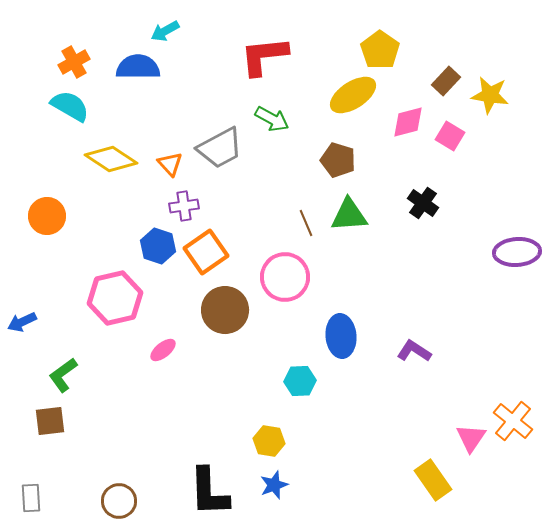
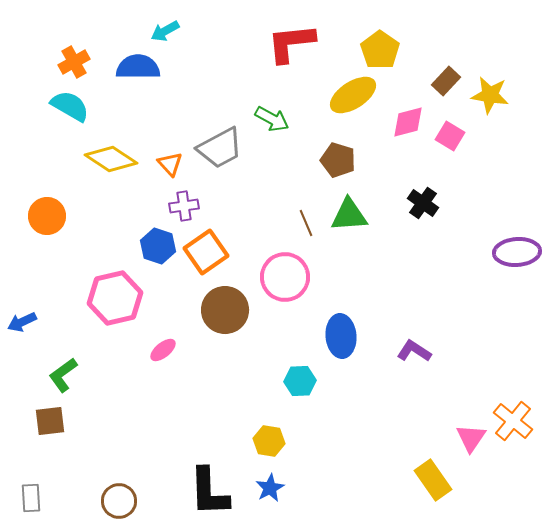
red L-shape at (264, 56): moved 27 px right, 13 px up
blue star at (274, 485): moved 4 px left, 3 px down; rotated 8 degrees counterclockwise
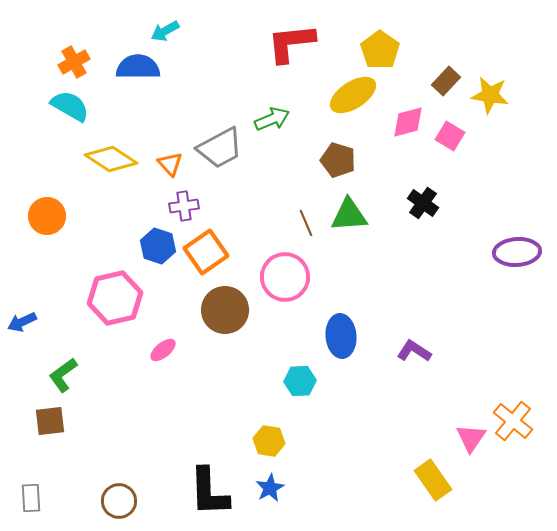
green arrow at (272, 119): rotated 52 degrees counterclockwise
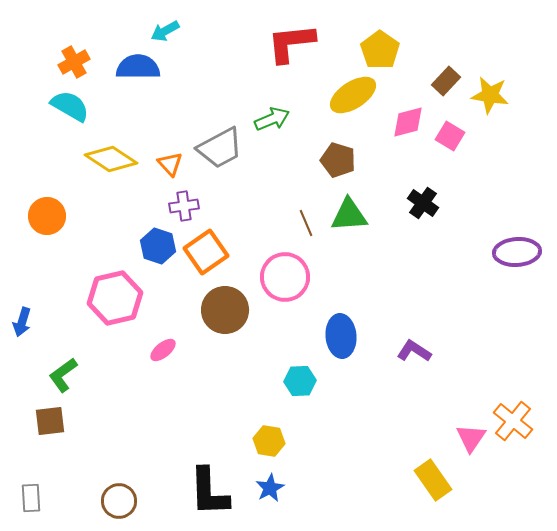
blue arrow at (22, 322): rotated 48 degrees counterclockwise
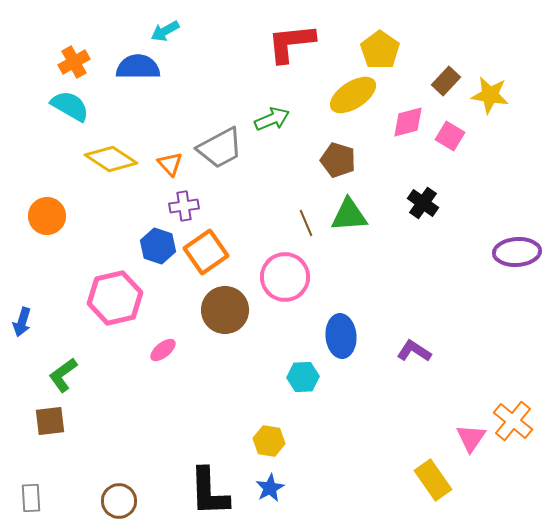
cyan hexagon at (300, 381): moved 3 px right, 4 px up
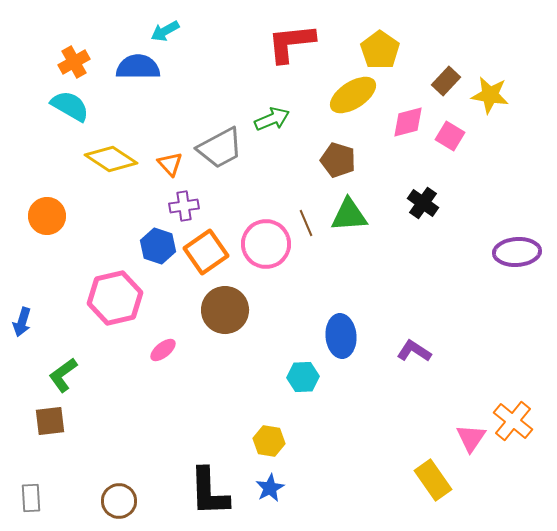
pink circle at (285, 277): moved 19 px left, 33 px up
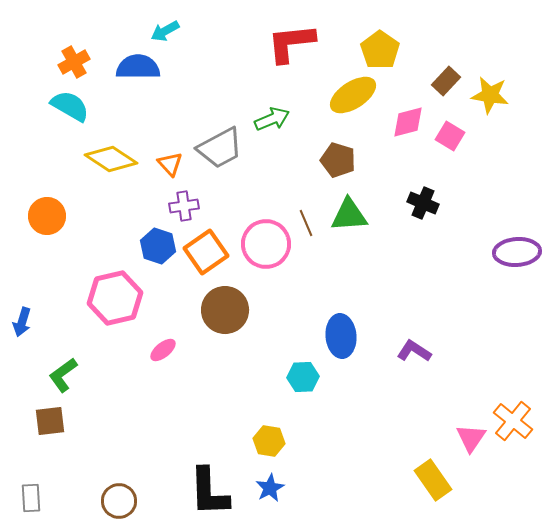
black cross at (423, 203): rotated 12 degrees counterclockwise
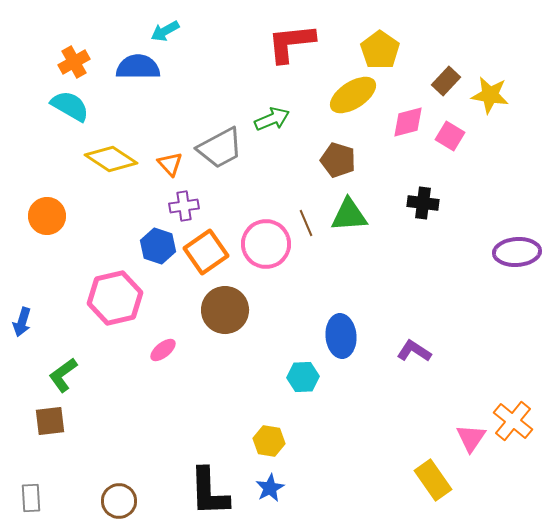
black cross at (423, 203): rotated 16 degrees counterclockwise
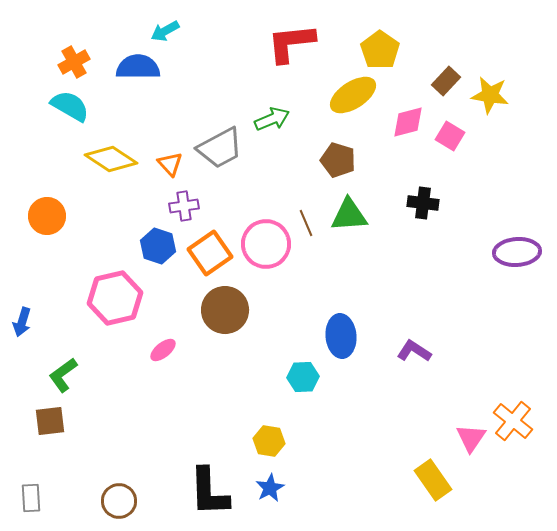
orange square at (206, 252): moved 4 px right, 1 px down
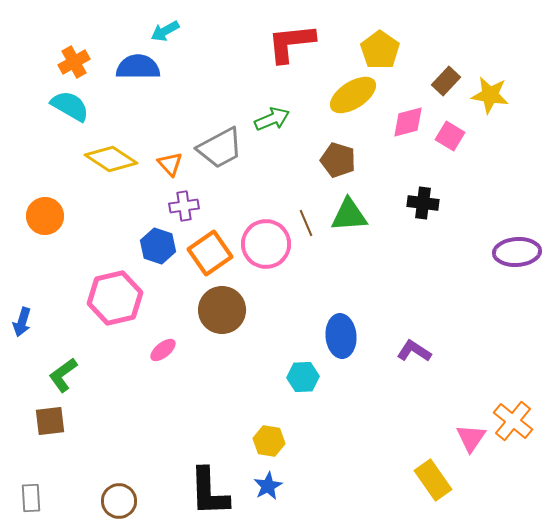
orange circle at (47, 216): moved 2 px left
brown circle at (225, 310): moved 3 px left
blue star at (270, 488): moved 2 px left, 2 px up
